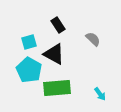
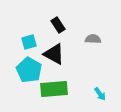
gray semicircle: rotated 42 degrees counterclockwise
green rectangle: moved 3 px left, 1 px down
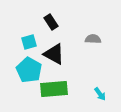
black rectangle: moved 7 px left, 3 px up
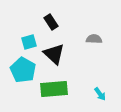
gray semicircle: moved 1 px right
black triangle: rotated 15 degrees clockwise
cyan pentagon: moved 6 px left
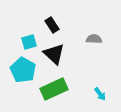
black rectangle: moved 1 px right, 3 px down
green rectangle: rotated 20 degrees counterclockwise
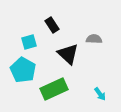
black triangle: moved 14 px right
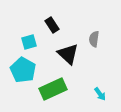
gray semicircle: rotated 84 degrees counterclockwise
green rectangle: moved 1 px left
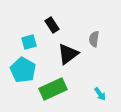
black triangle: rotated 40 degrees clockwise
